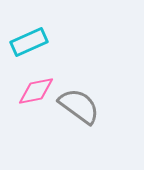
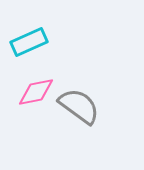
pink diamond: moved 1 px down
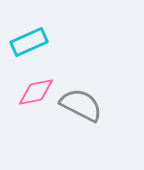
gray semicircle: moved 2 px right, 1 px up; rotated 9 degrees counterclockwise
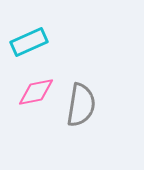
gray semicircle: rotated 72 degrees clockwise
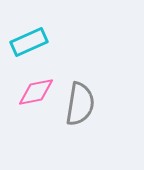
gray semicircle: moved 1 px left, 1 px up
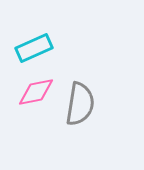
cyan rectangle: moved 5 px right, 6 px down
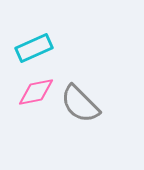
gray semicircle: rotated 126 degrees clockwise
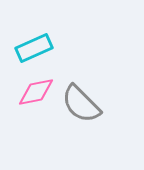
gray semicircle: moved 1 px right
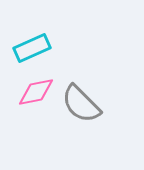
cyan rectangle: moved 2 px left
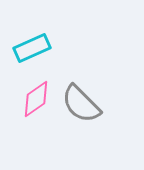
pink diamond: moved 7 px down; rotated 24 degrees counterclockwise
